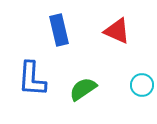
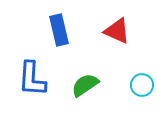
green semicircle: moved 2 px right, 4 px up
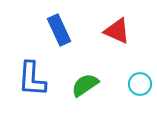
blue rectangle: rotated 12 degrees counterclockwise
cyan circle: moved 2 px left, 1 px up
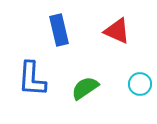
blue rectangle: rotated 12 degrees clockwise
green semicircle: moved 3 px down
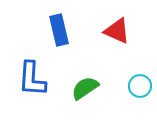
cyan circle: moved 2 px down
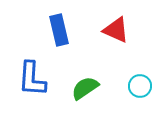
red triangle: moved 1 px left, 1 px up
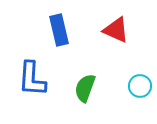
green semicircle: rotated 36 degrees counterclockwise
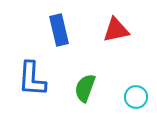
red triangle: rotated 36 degrees counterclockwise
cyan circle: moved 4 px left, 11 px down
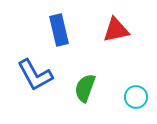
blue L-shape: moved 3 px right, 4 px up; rotated 33 degrees counterclockwise
